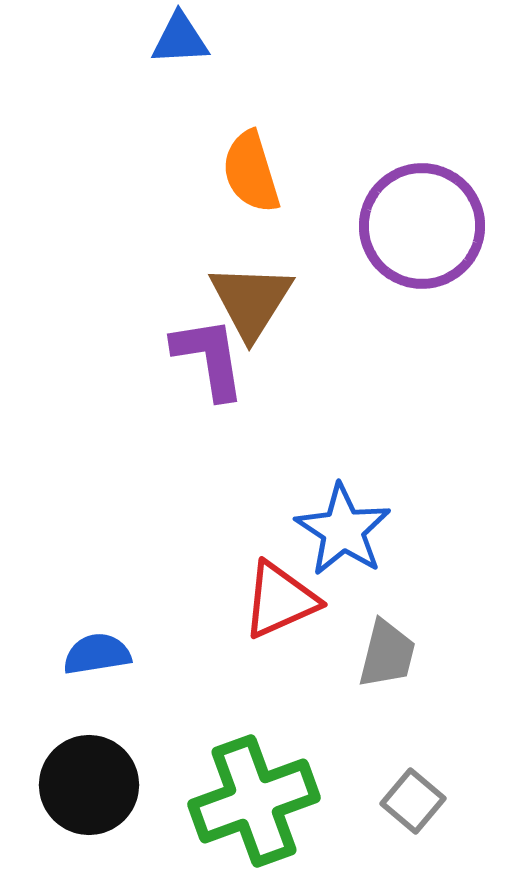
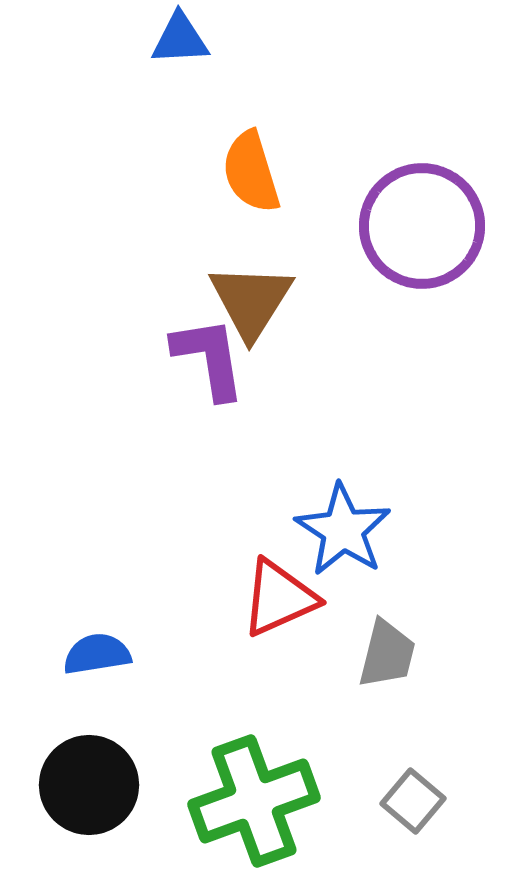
red triangle: moved 1 px left, 2 px up
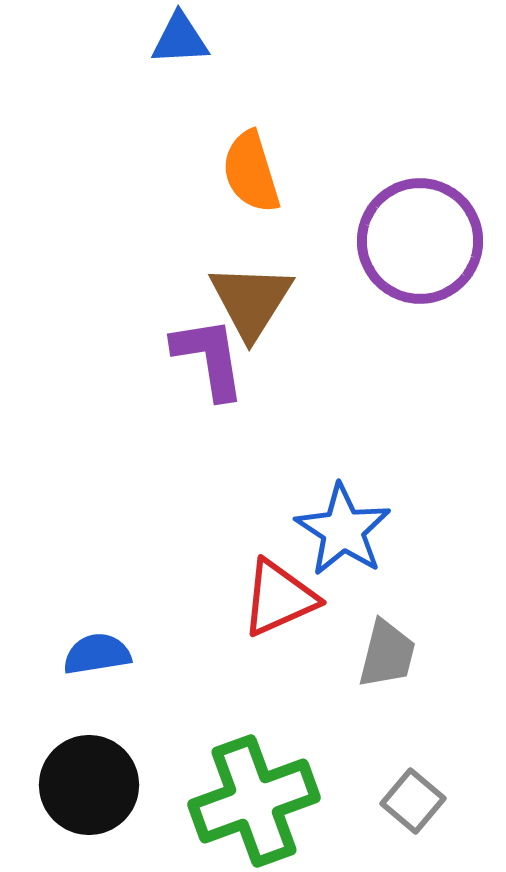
purple circle: moved 2 px left, 15 px down
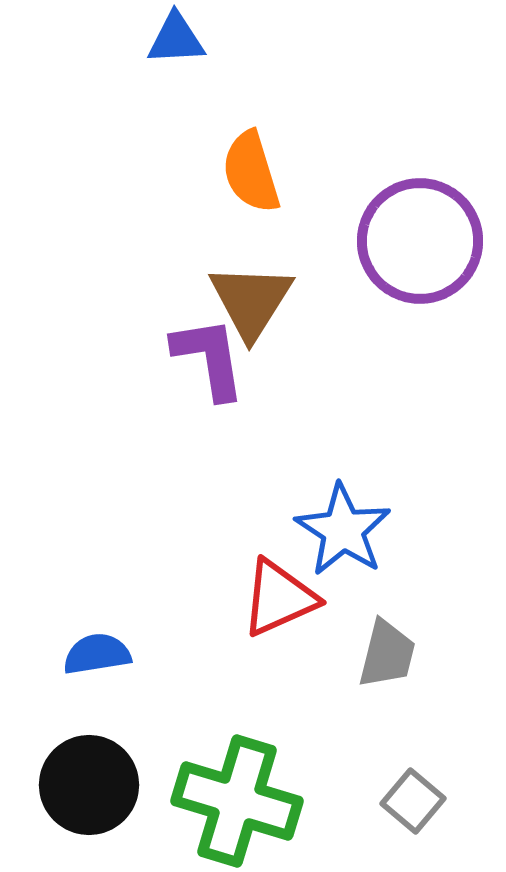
blue triangle: moved 4 px left
green cross: moved 17 px left; rotated 37 degrees clockwise
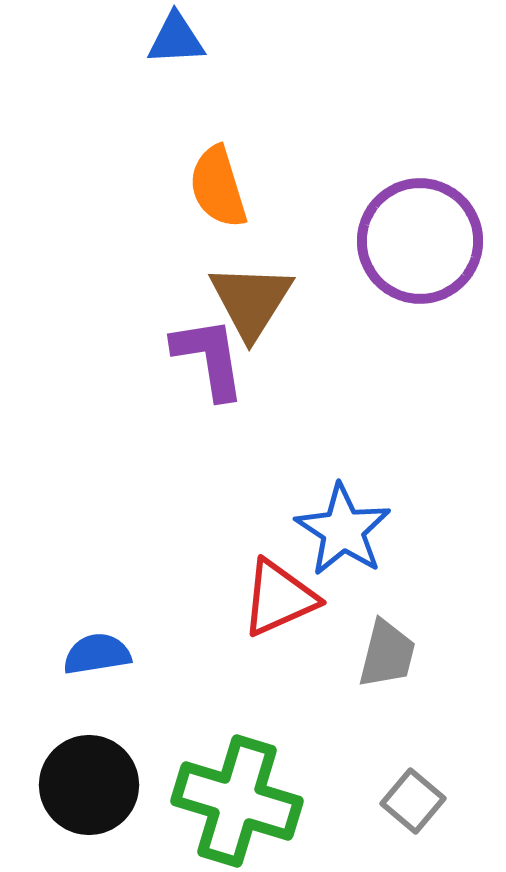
orange semicircle: moved 33 px left, 15 px down
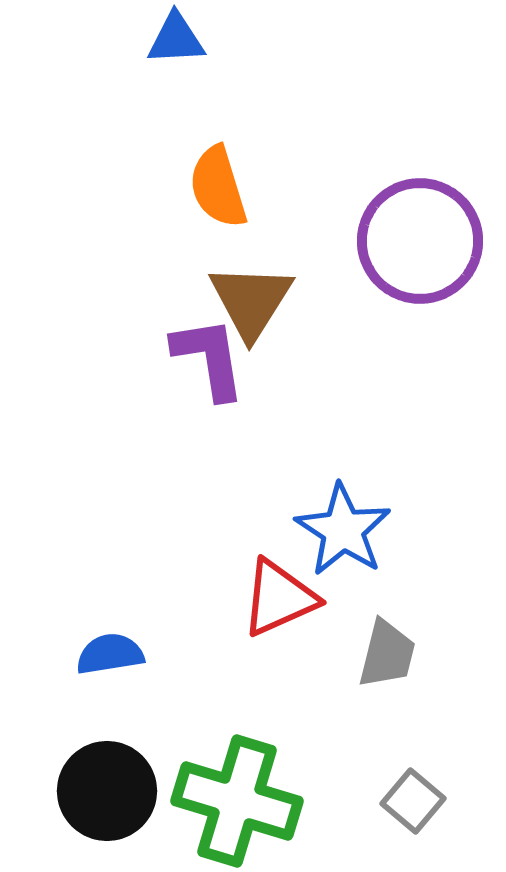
blue semicircle: moved 13 px right
black circle: moved 18 px right, 6 px down
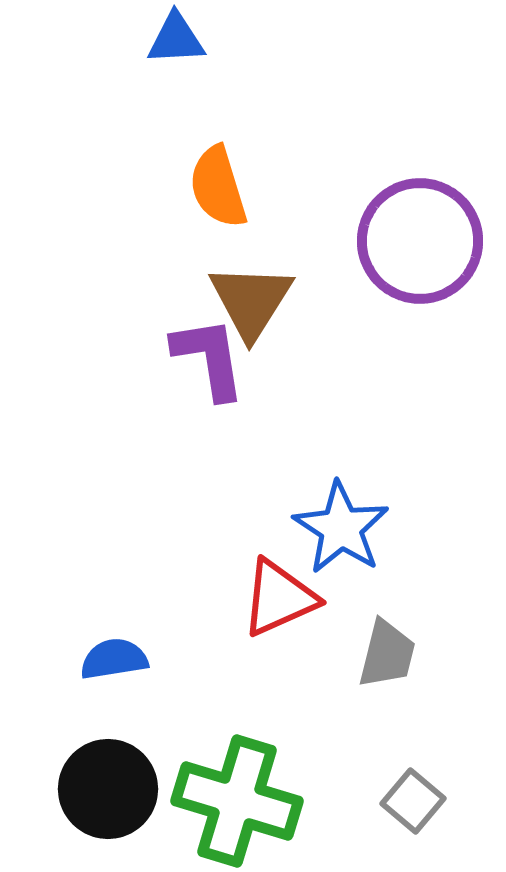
blue star: moved 2 px left, 2 px up
blue semicircle: moved 4 px right, 5 px down
black circle: moved 1 px right, 2 px up
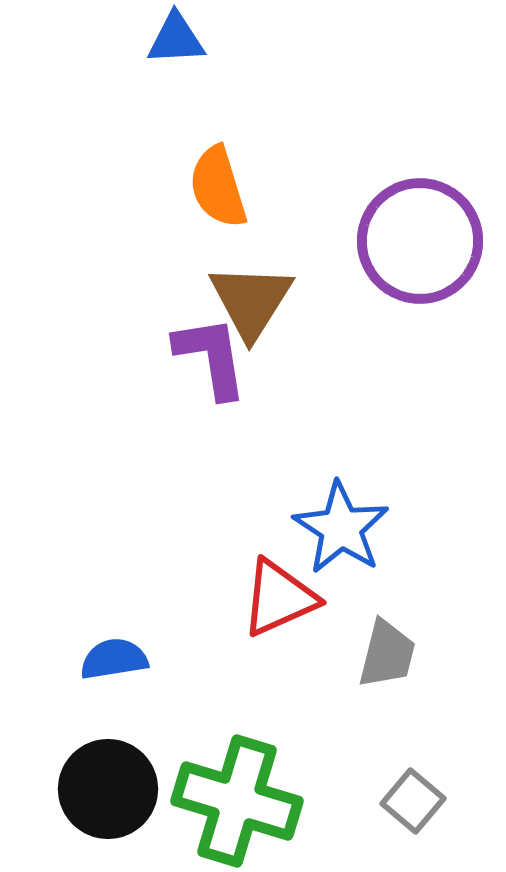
purple L-shape: moved 2 px right, 1 px up
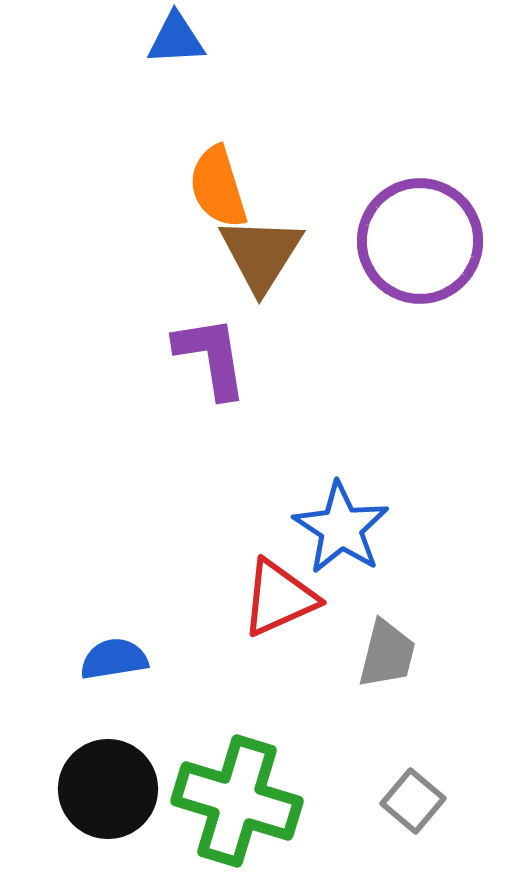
brown triangle: moved 10 px right, 47 px up
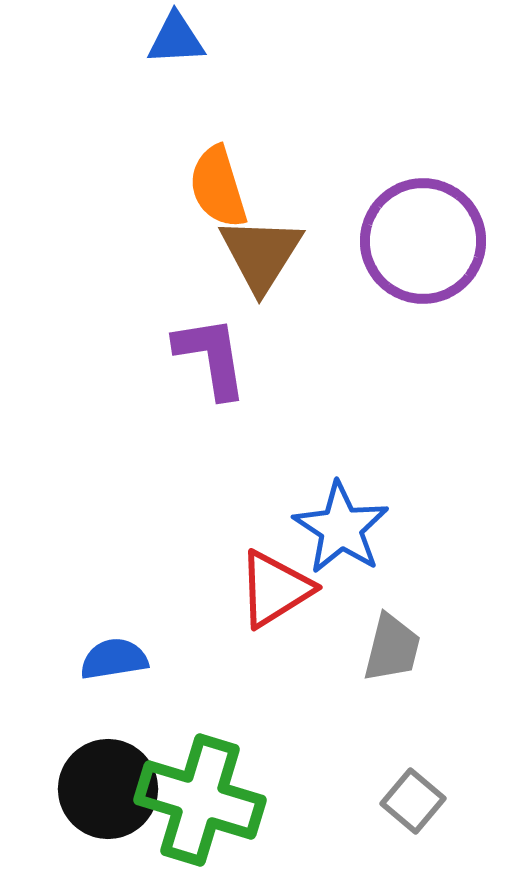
purple circle: moved 3 px right
red triangle: moved 4 px left, 9 px up; rotated 8 degrees counterclockwise
gray trapezoid: moved 5 px right, 6 px up
green cross: moved 37 px left, 1 px up
